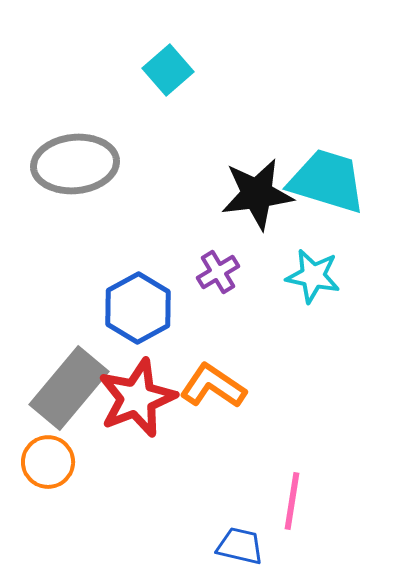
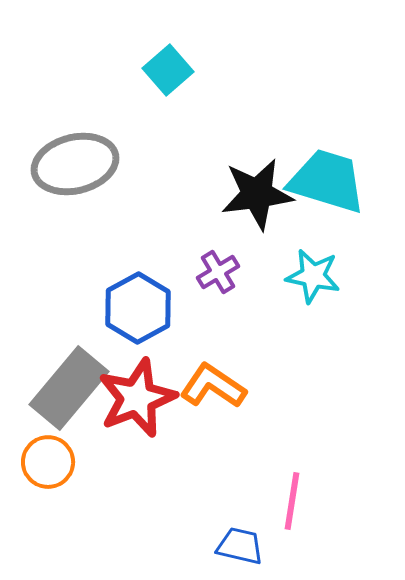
gray ellipse: rotated 8 degrees counterclockwise
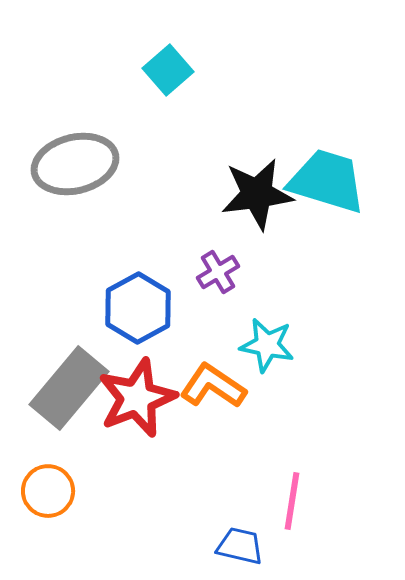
cyan star: moved 46 px left, 69 px down
orange circle: moved 29 px down
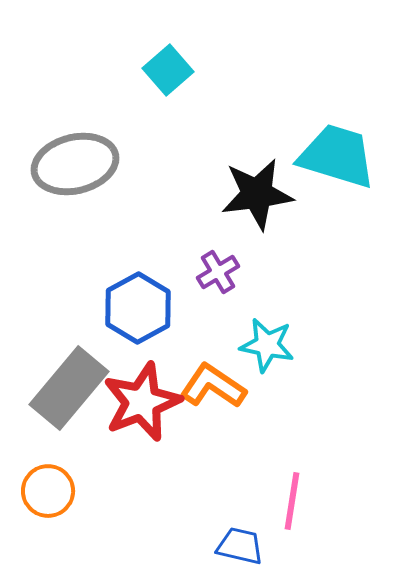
cyan trapezoid: moved 10 px right, 25 px up
red star: moved 5 px right, 4 px down
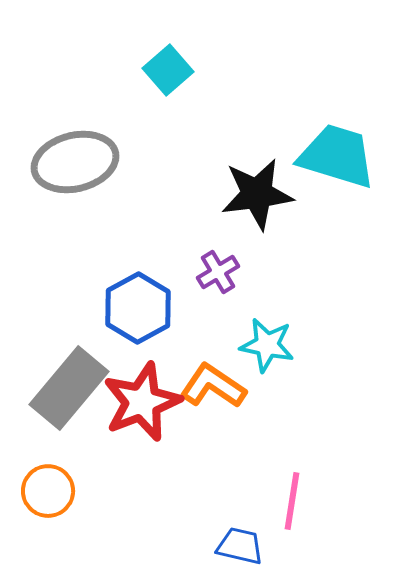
gray ellipse: moved 2 px up
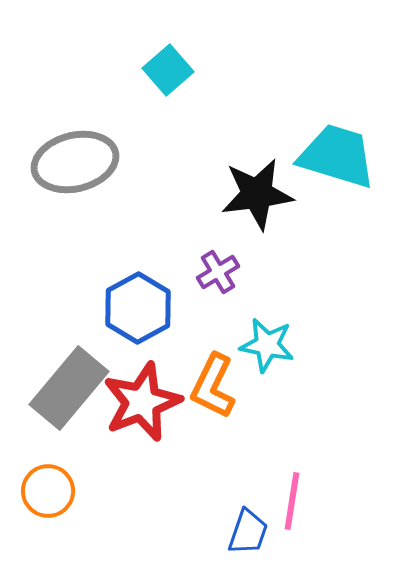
orange L-shape: rotated 98 degrees counterclockwise
blue trapezoid: moved 8 px right, 14 px up; rotated 96 degrees clockwise
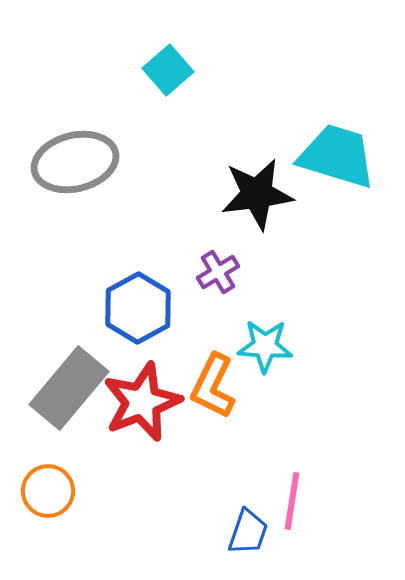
cyan star: moved 2 px left, 1 px down; rotated 8 degrees counterclockwise
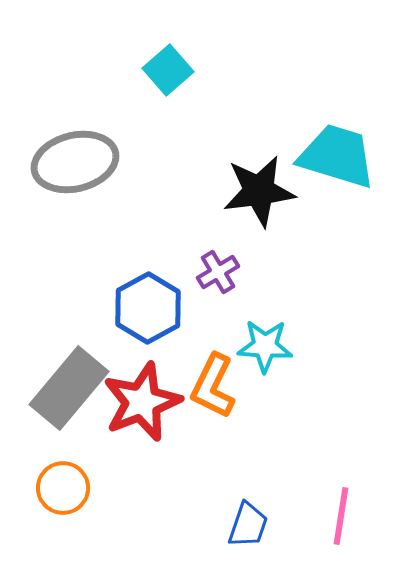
black star: moved 2 px right, 3 px up
blue hexagon: moved 10 px right
orange circle: moved 15 px right, 3 px up
pink line: moved 49 px right, 15 px down
blue trapezoid: moved 7 px up
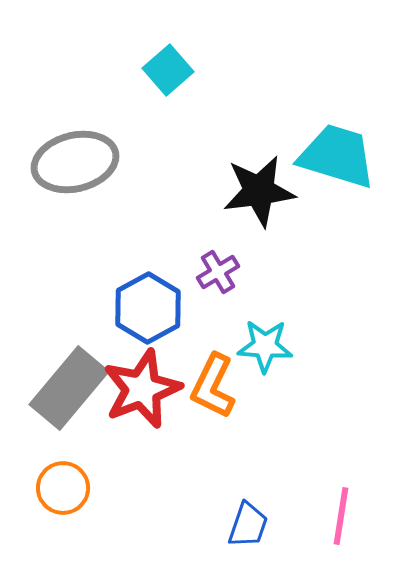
red star: moved 13 px up
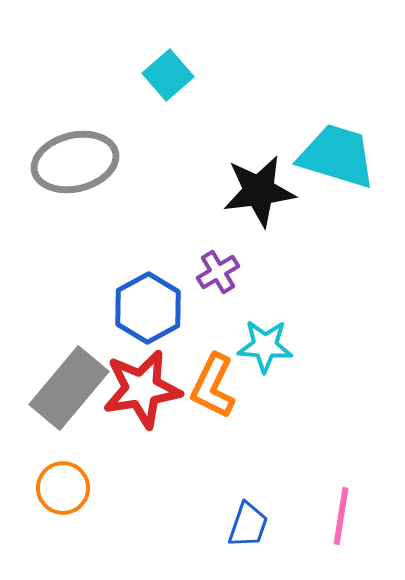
cyan square: moved 5 px down
red star: rotated 12 degrees clockwise
